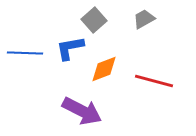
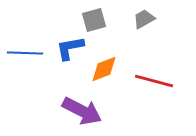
gray square: rotated 25 degrees clockwise
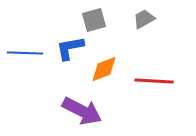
red line: rotated 12 degrees counterclockwise
